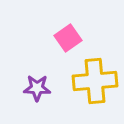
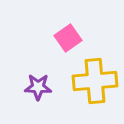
purple star: moved 1 px right, 1 px up
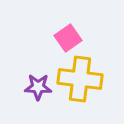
yellow cross: moved 15 px left, 2 px up; rotated 12 degrees clockwise
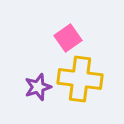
purple star: rotated 20 degrees counterclockwise
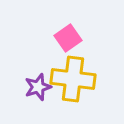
yellow cross: moved 7 px left
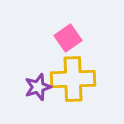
yellow cross: rotated 9 degrees counterclockwise
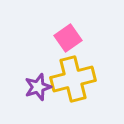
yellow cross: rotated 12 degrees counterclockwise
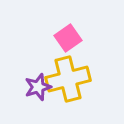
yellow cross: moved 5 px left
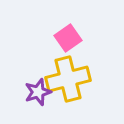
purple star: moved 5 px down
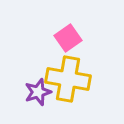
yellow cross: rotated 24 degrees clockwise
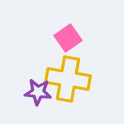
purple star: rotated 24 degrees clockwise
